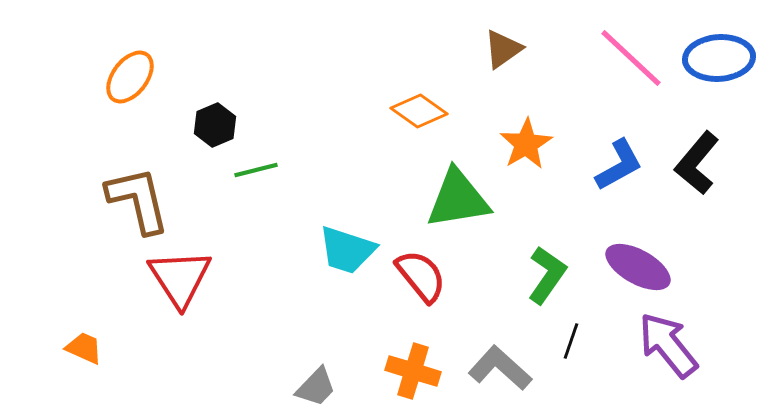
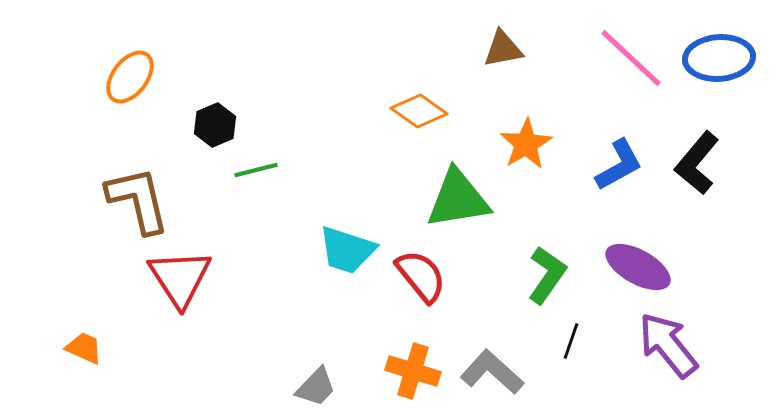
brown triangle: rotated 24 degrees clockwise
gray L-shape: moved 8 px left, 4 px down
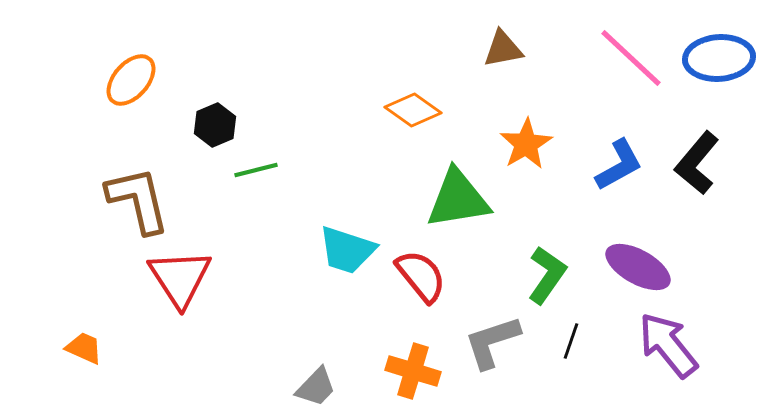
orange ellipse: moved 1 px right, 3 px down; rotated 4 degrees clockwise
orange diamond: moved 6 px left, 1 px up
gray L-shape: moved 30 px up; rotated 60 degrees counterclockwise
